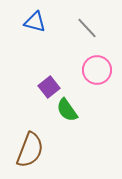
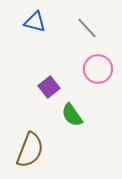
pink circle: moved 1 px right, 1 px up
green semicircle: moved 5 px right, 5 px down
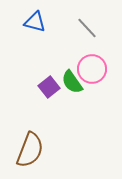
pink circle: moved 6 px left
green semicircle: moved 33 px up
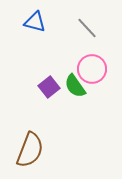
green semicircle: moved 3 px right, 4 px down
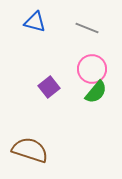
gray line: rotated 25 degrees counterclockwise
green semicircle: moved 21 px right, 6 px down; rotated 105 degrees counterclockwise
brown semicircle: rotated 93 degrees counterclockwise
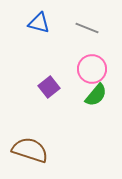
blue triangle: moved 4 px right, 1 px down
green semicircle: moved 3 px down
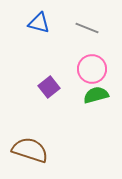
green semicircle: rotated 145 degrees counterclockwise
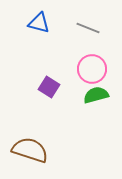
gray line: moved 1 px right
purple square: rotated 20 degrees counterclockwise
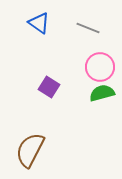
blue triangle: rotated 20 degrees clockwise
pink circle: moved 8 px right, 2 px up
green semicircle: moved 6 px right, 2 px up
brown semicircle: rotated 81 degrees counterclockwise
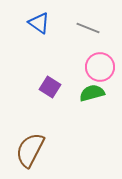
purple square: moved 1 px right
green semicircle: moved 10 px left
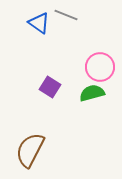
gray line: moved 22 px left, 13 px up
